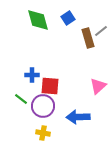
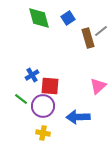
green diamond: moved 1 px right, 2 px up
blue cross: rotated 32 degrees counterclockwise
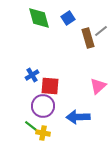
green line: moved 10 px right, 27 px down
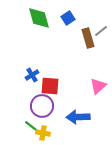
purple circle: moved 1 px left
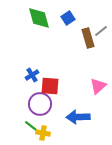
purple circle: moved 2 px left, 2 px up
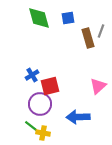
blue square: rotated 24 degrees clockwise
gray line: rotated 32 degrees counterclockwise
red square: rotated 18 degrees counterclockwise
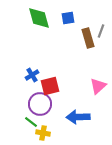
green line: moved 4 px up
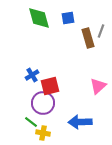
purple circle: moved 3 px right, 1 px up
blue arrow: moved 2 px right, 5 px down
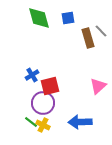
gray line: rotated 64 degrees counterclockwise
yellow cross: moved 8 px up; rotated 16 degrees clockwise
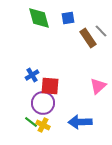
brown rectangle: rotated 18 degrees counterclockwise
red square: rotated 18 degrees clockwise
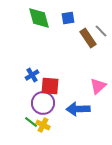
blue arrow: moved 2 px left, 13 px up
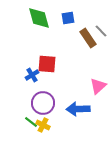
red square: moved 3 px left, 22 px up
